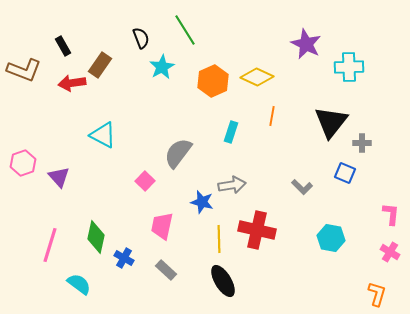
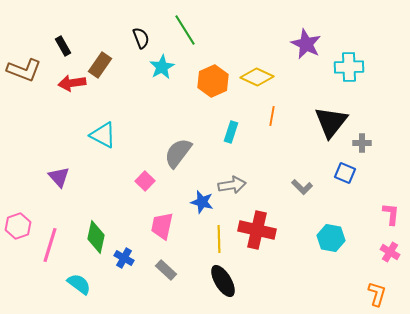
pink hexagon: moved 5 px left, 63 px down
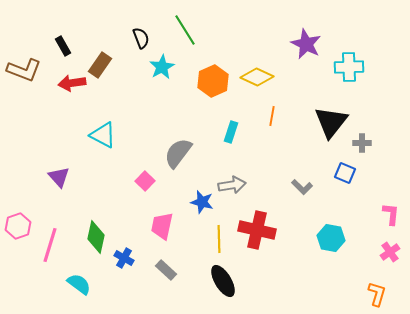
pink cross: rotated 24 degrees clockwise
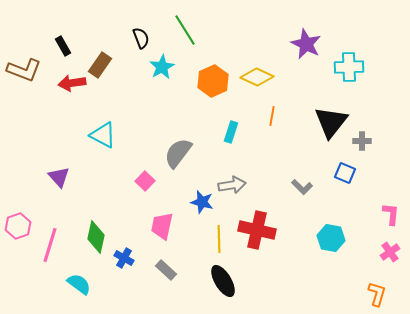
gray cross: moved 2 px up
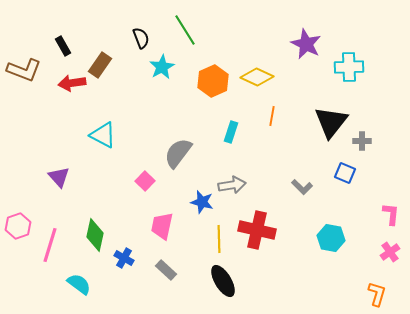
green diamond: moved 1 px left, 2 px up
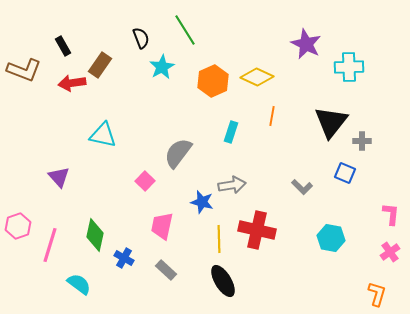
cyan triangle: rotated 16 degrees counterclockwise
